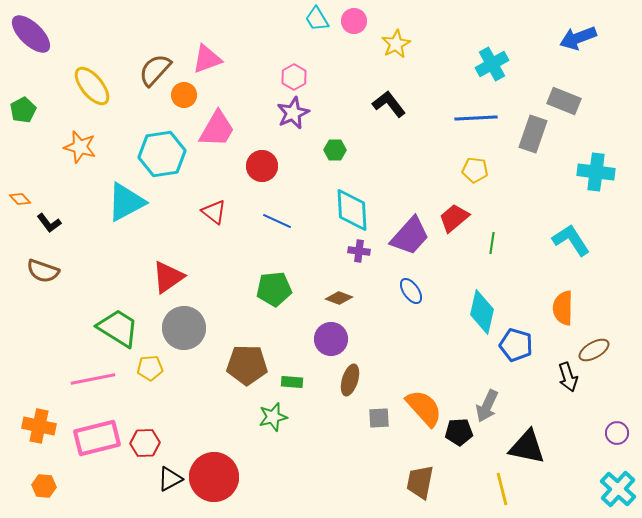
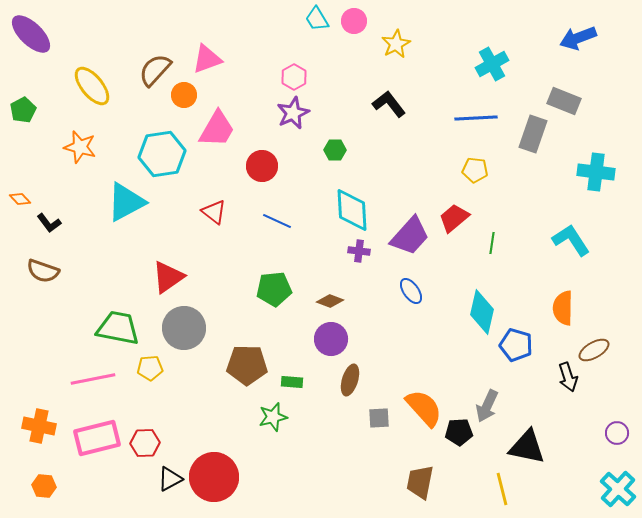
brown diamond at (339, 298): moved 9 px left, 3 px down
green trapezoid at (118, 328): rotated 21 degrees counterclockwise
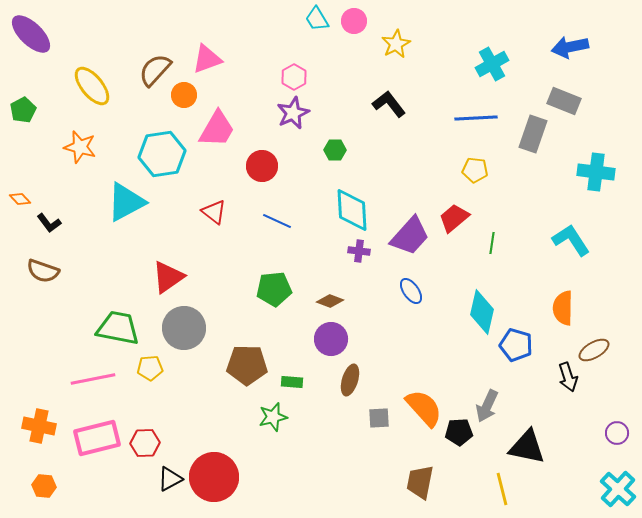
blue arrow at (578, 38): moved 8 px left, 9 px down; rotated 9 degrees clockwise
